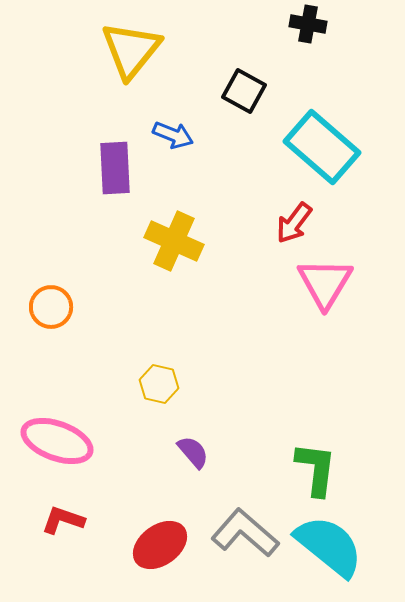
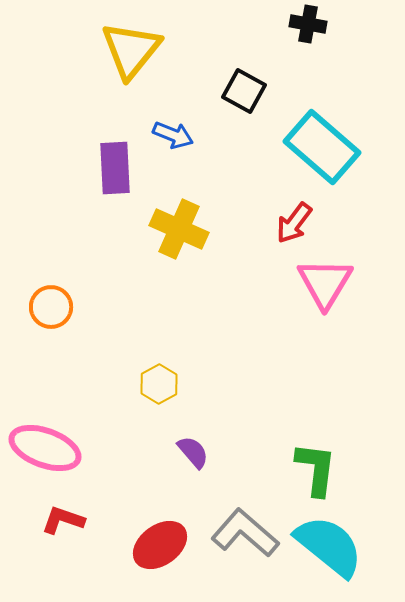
yellow cross: moved 5 px right, 12 px up
yellow hexagon: rotated 18 degrees clockwise
pink ellipse: moved 12 px left, 7 px down
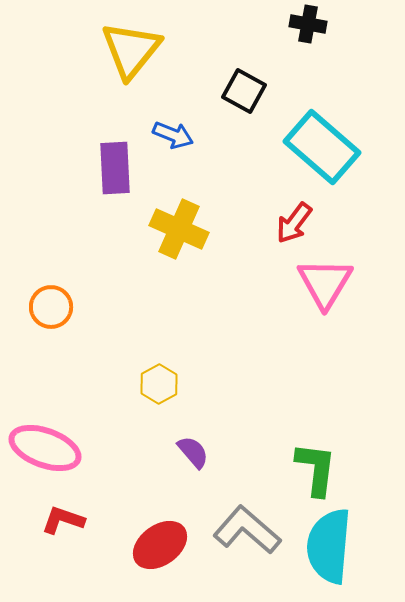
gray L-shape: moved 2 px right, 3 px up
cyan semicircle: rotated 124 degrees counterclockwise
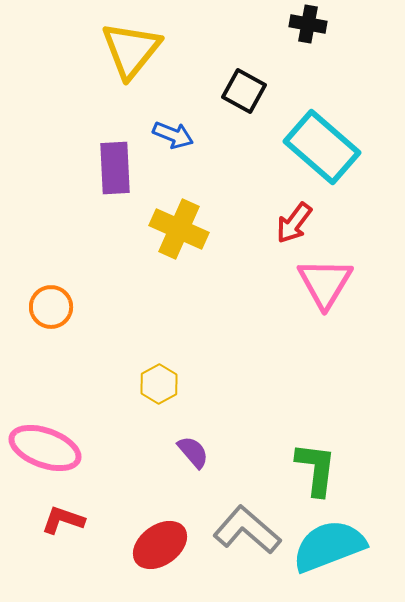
cyan semicircle: rotated 64 degrees clockwise
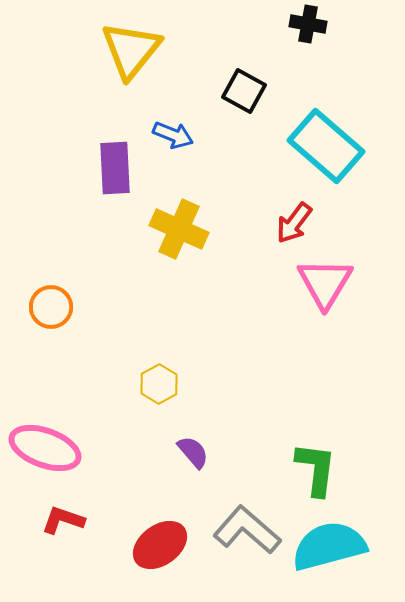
cyan rectangle: moved 4 px right, 1 px up
cyan semicircle: rotated 6 degrees clockwise
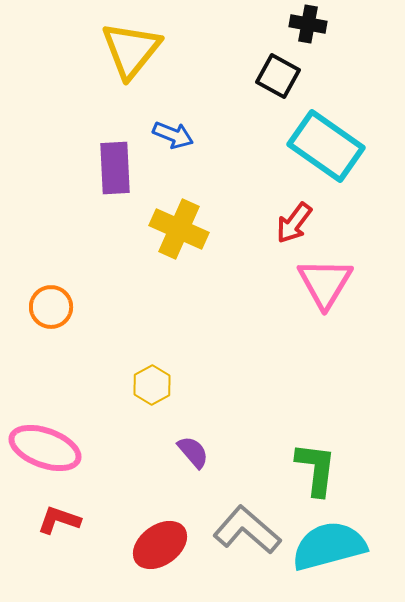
black square: moved 34 px right, 15 px up
cyan rectangle: rotated 6 degrees counterclockwise
yellow hexagon: moved 7 px left, 1 px down
red L-shape: moved 4 px left
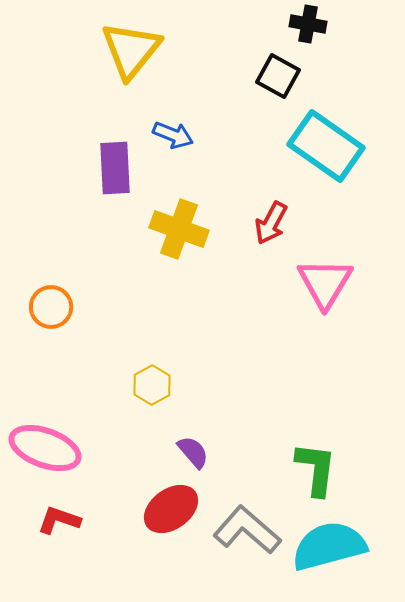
red arrow: moved 23 px left; rotated 9 degrees counterclockwise
yellow cross: rotated 4 degrees counterclockwise
red ellipse: moved 11 px right, 36 px up
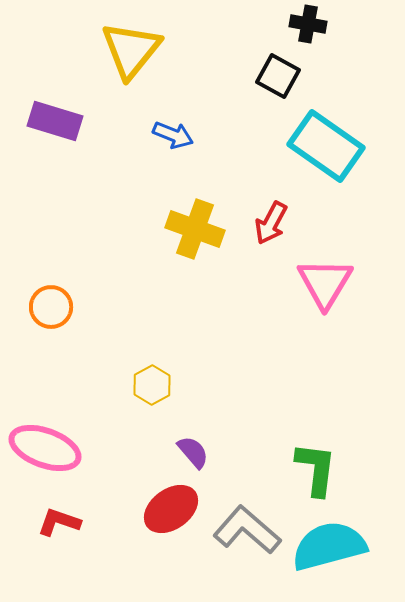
purple rectangle: moved 60 px left, 47 px up; rotated 70 degrees counterclockwise
yellow cross: moved 16 px right
red L-shape: moved 2 px down
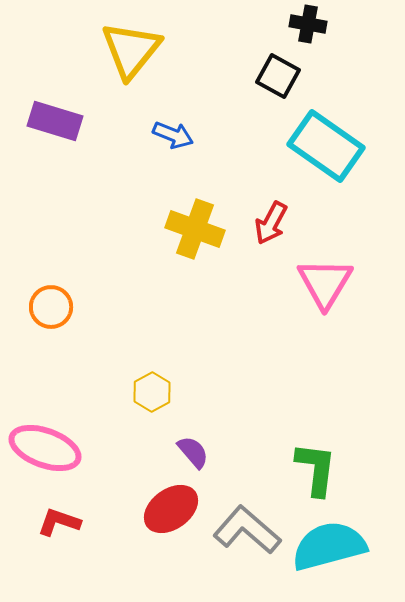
yellow hexagon: moved 7 px down
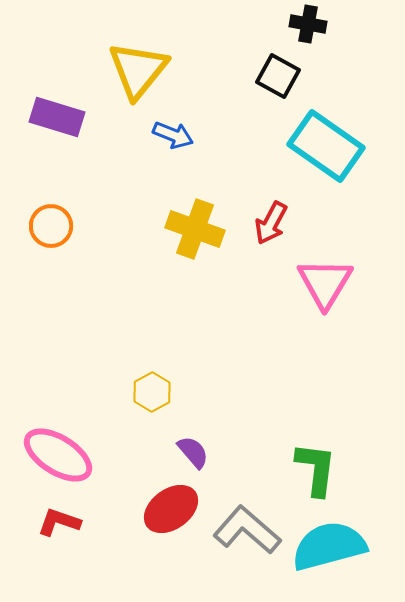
yellow triangle: moved 7 px right, 20 px down
purple rectangle: moved 2 px right, 4 px up
orange circle: moved 81 px up
pink ellipse: moved 13 px right, 7 px down; rotated 12 degrees clockwise
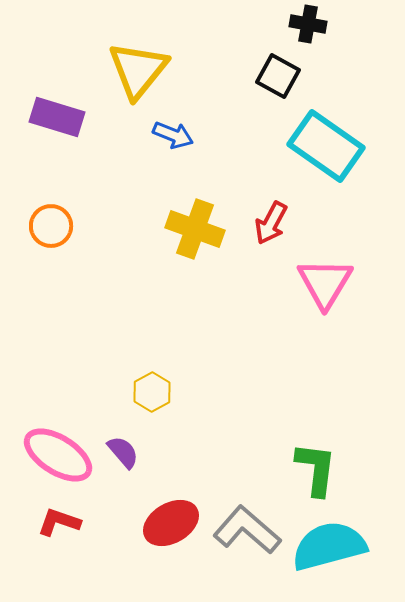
purple semicircle: moved 70 px left
red ellipse: moved 14 px down; rotated 6 degrees clockwise
